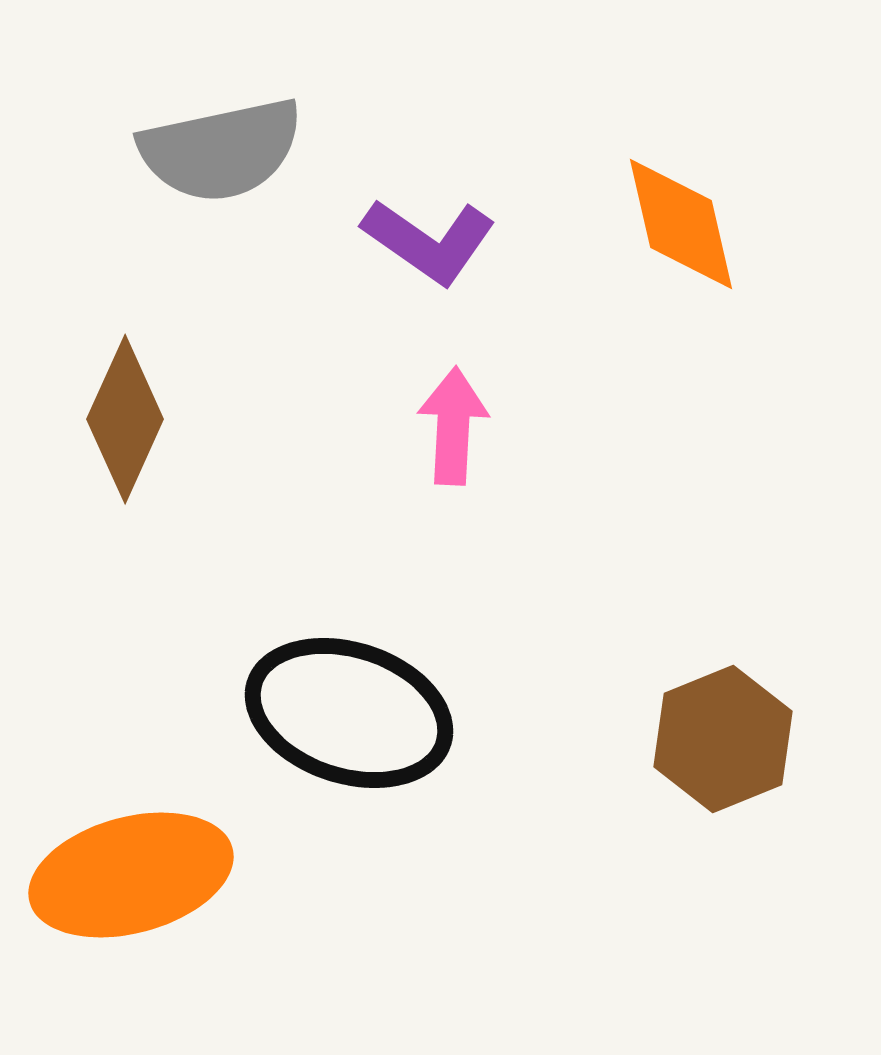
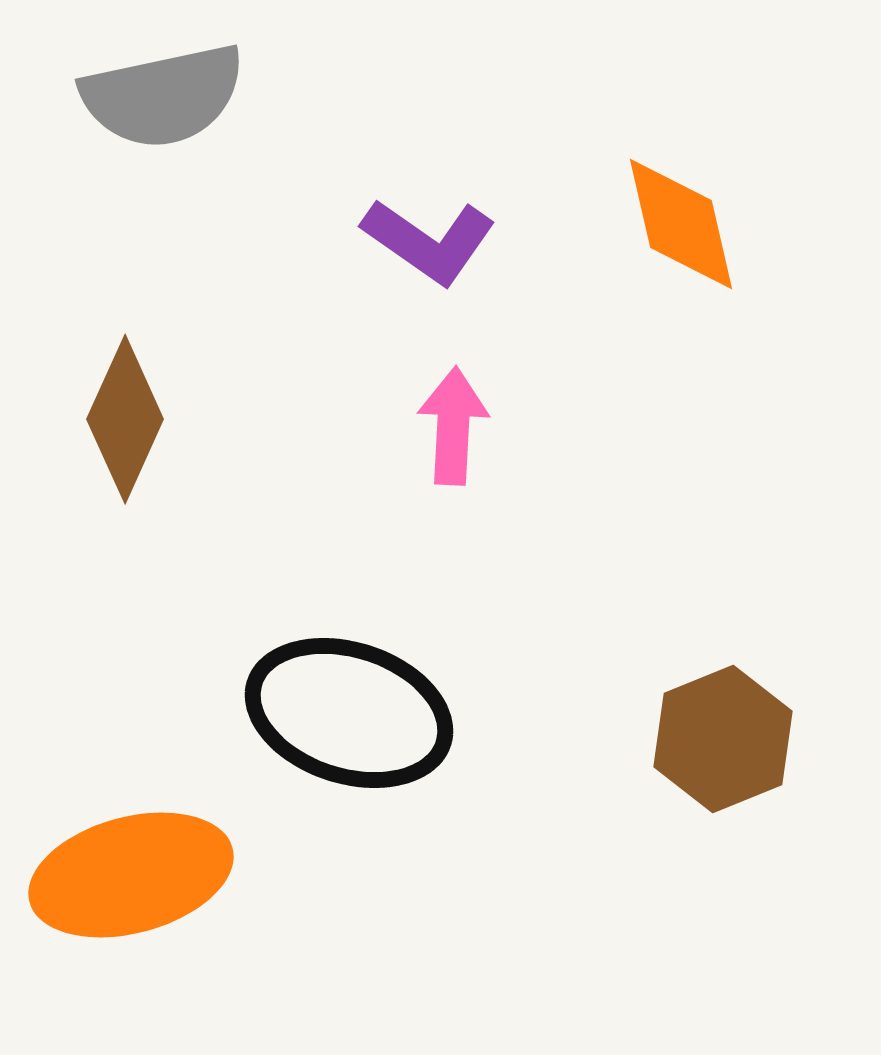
gray semicircle: moved 58 px left, 54 px up
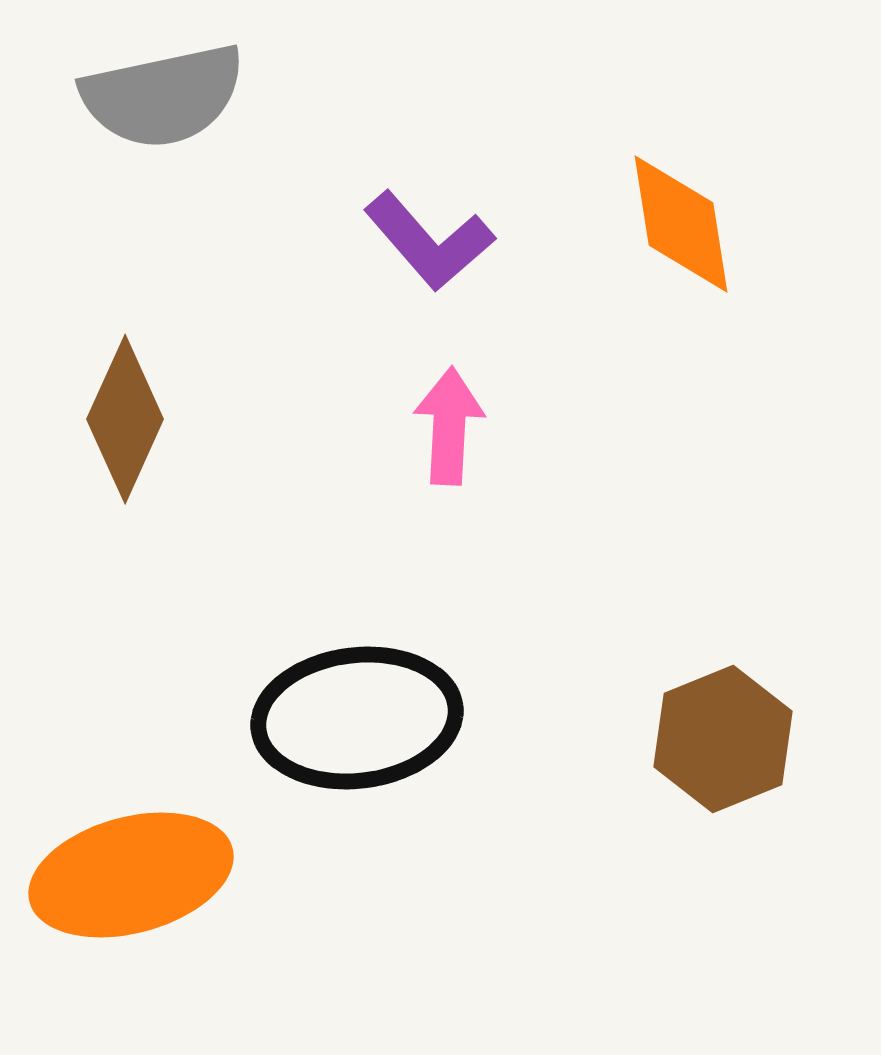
orange diamond: rotated 4 degrees clockwise
purple L-shape: rotated 14 degrees clockwise
pink arrow: moved 4 px left
black ellipse: moved 8 px right, 5 px down; rotated 25 degrees counterclockwise
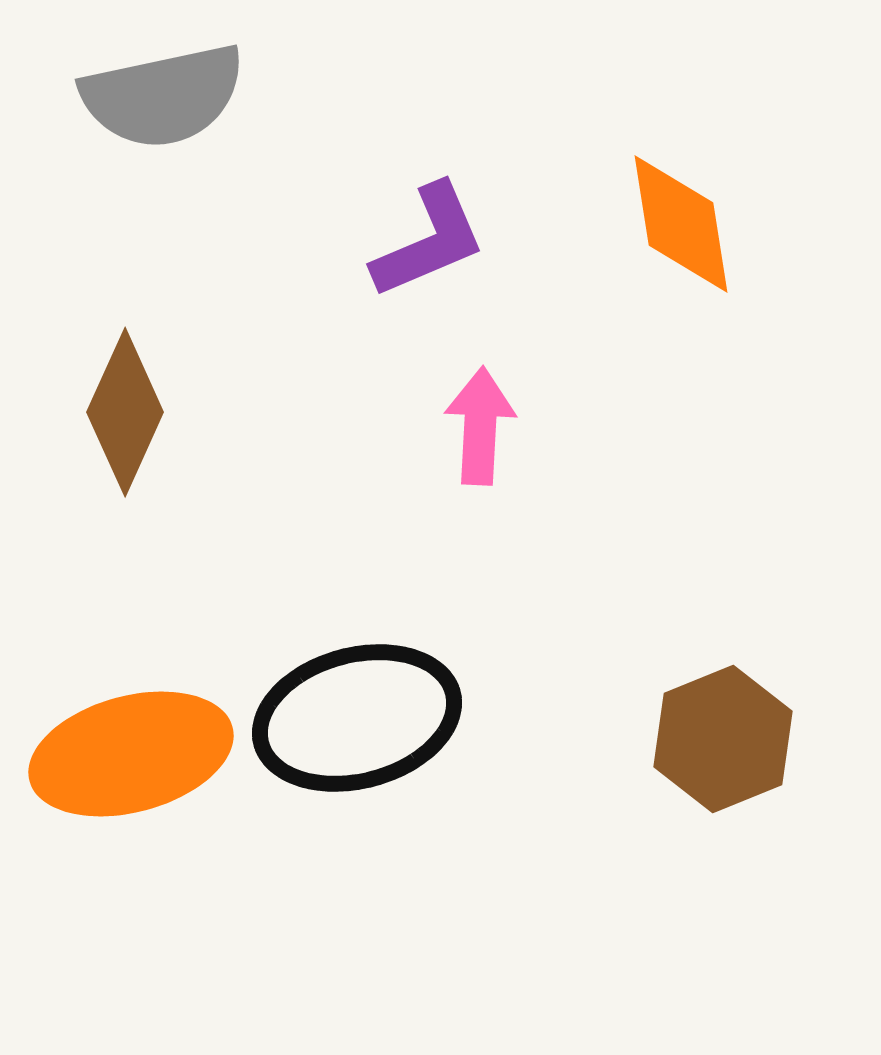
purple L-shape: rotated 72 degrees counterclockwise
brown diamond: moved 7 px up
pink arrow: moved 31 px right
black ellipse: rotated 8 degrees counterclockwise
orange ellipse: moved 121 px up
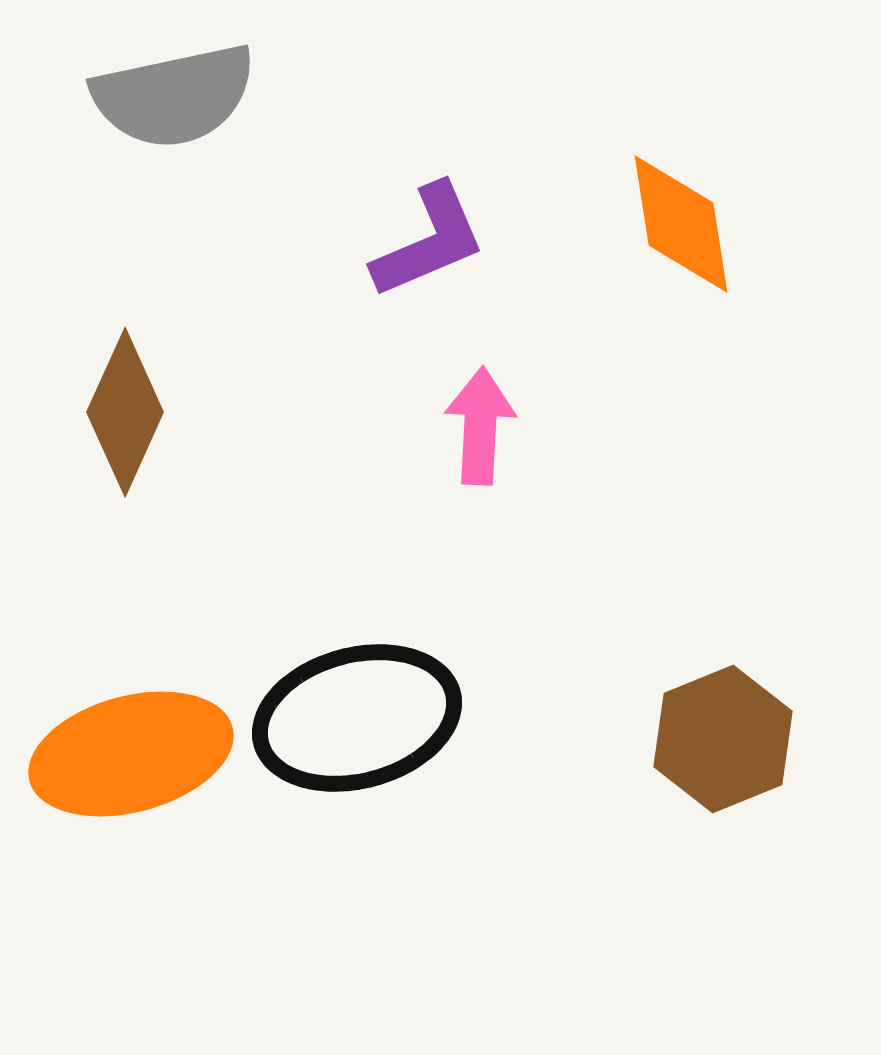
gray semicircle: moved 11 px right
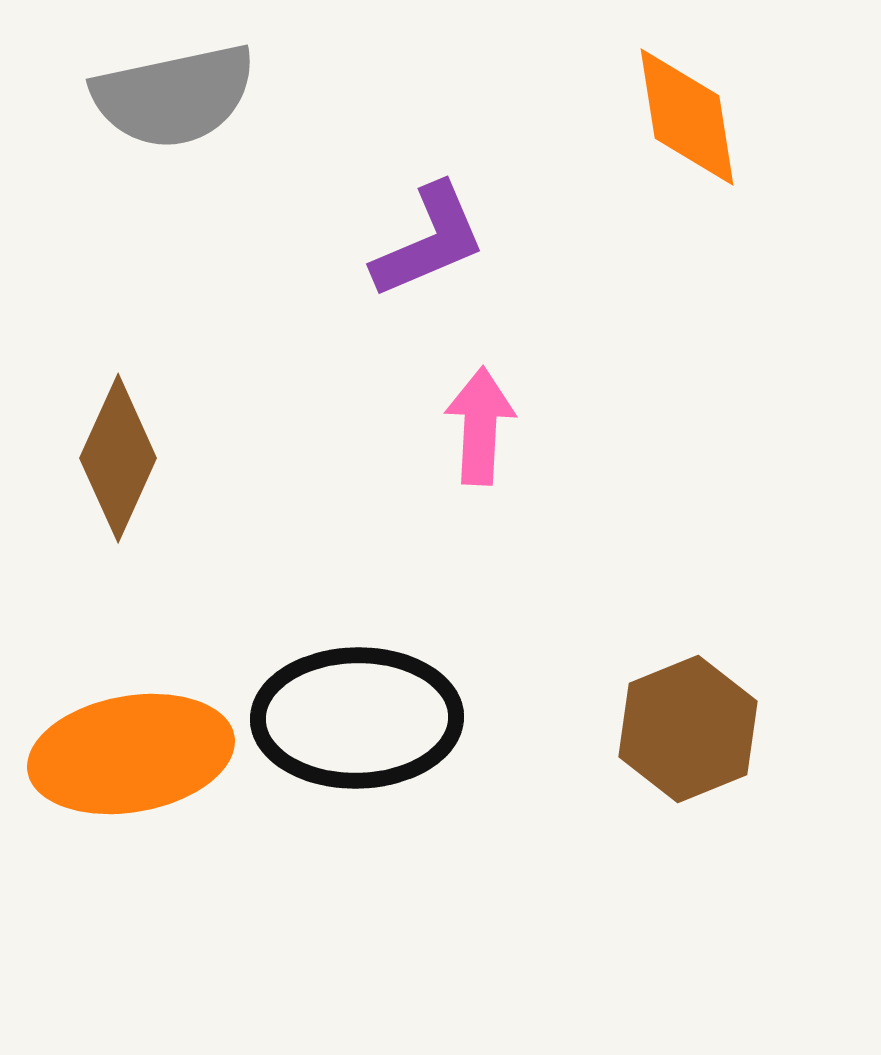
orange diamond: moved 6 px right, 107 px up
brown diamond: moved 7 px left, 46 px down
black ellipse: rotated 14 degrees clockwise
brown hexagon: moved 35 px left, 10 px up
orange ellipse: rotated 5 degrees clockwise
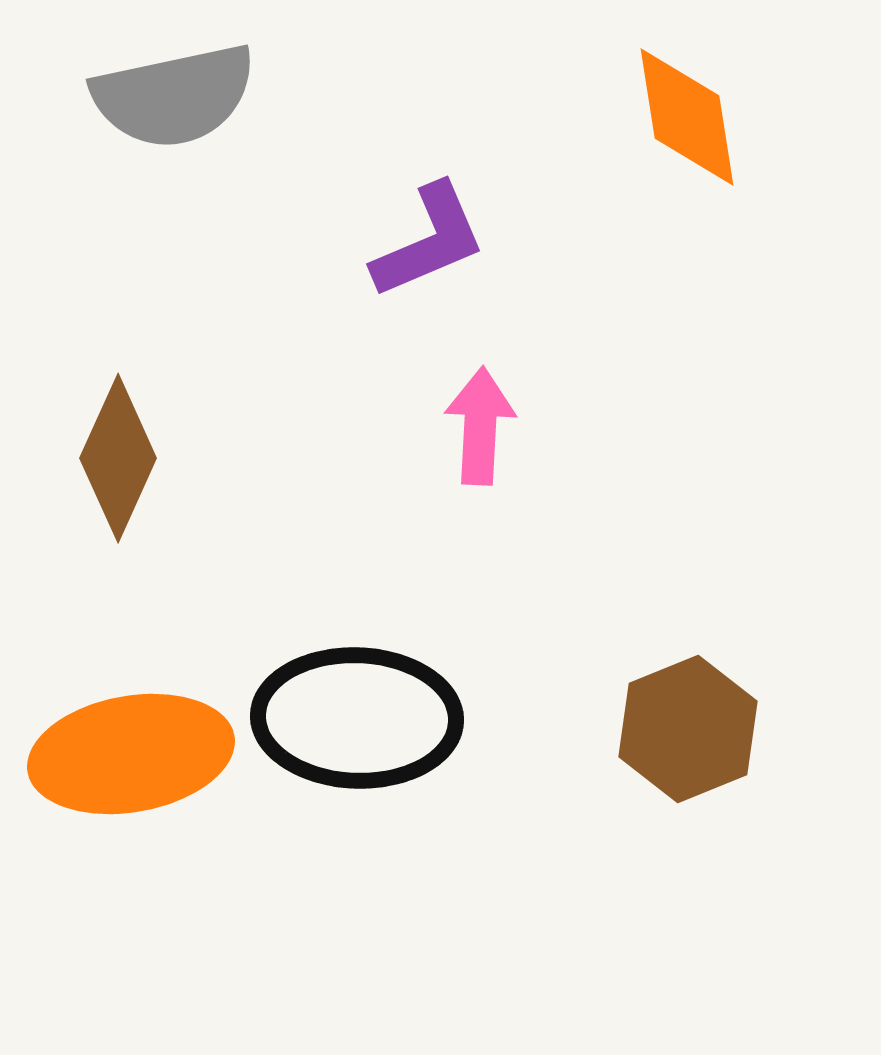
black ellipse: rotated 3 degrees clockwise
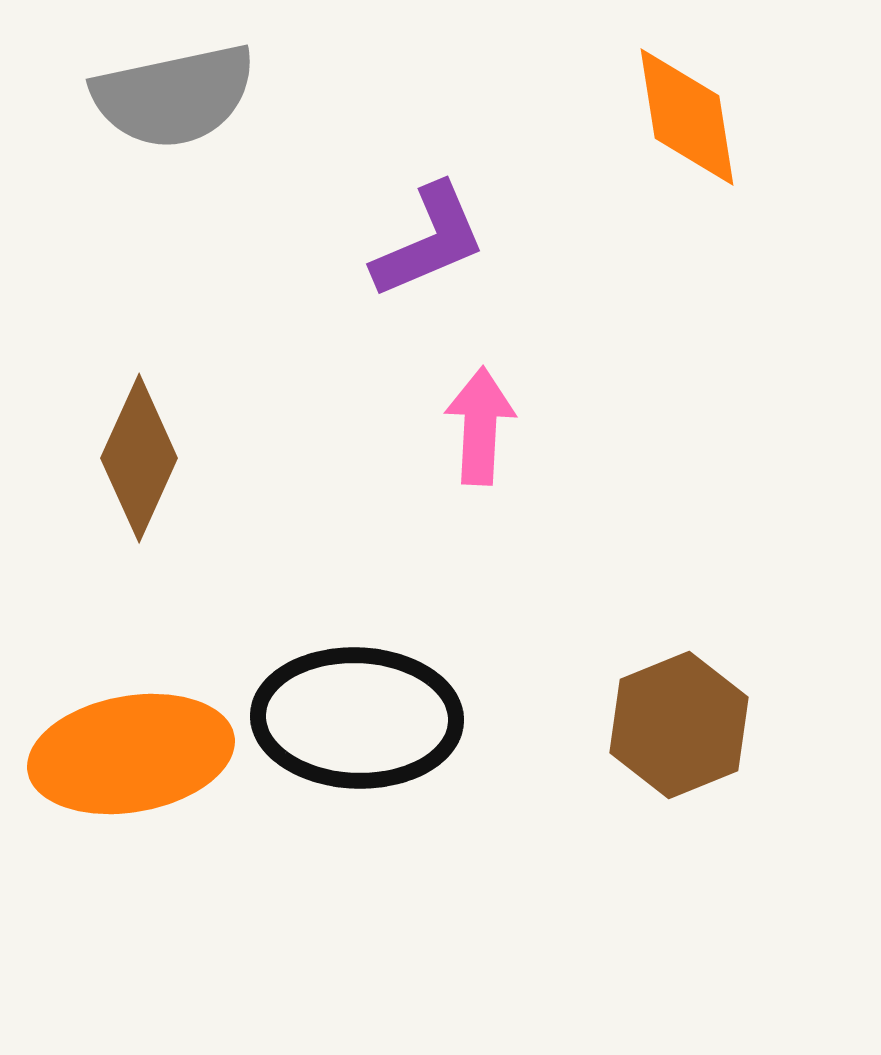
brown diamond: moved 21 px right
brown hexagon: moved 9 px left, 4 px up
